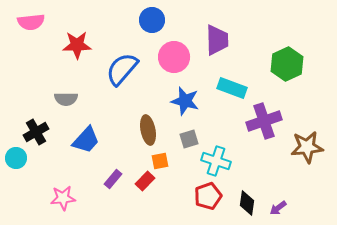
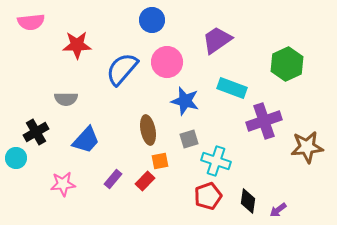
purple trapezoid: rotated 124 degrees counterclockwise
pink circle: moved 7 px left, 5 px down
pink star: moved 14 px up
black diamond: moved 1 px right, 2 px up
purple arrow: moved 2 px down
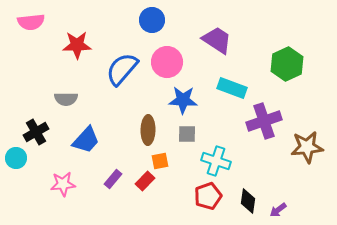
purple trapezoid: rotated 68 degrees clockwise
blue star: moved 2 px left, 1 px up; rotated 12 degrees counterclockwise
brown ellipse: rotated 12 degrees clockwise
gray square: moved 2 px left, 5 px up; rotated 18 degrees clockwise
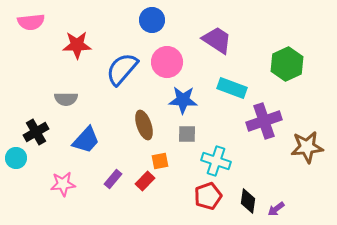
brown ellipse: moved 4 px left, 5 px up; rotated 20 degrees counterclockwise
purple arrow: moved 2 px left, 1 px up
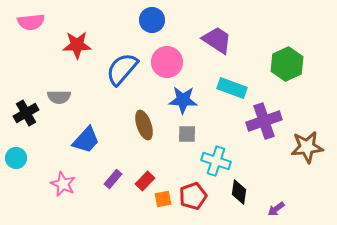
gray semicircle: moved 7 px left, 2 px up
black cross: moved 10 px left, 19 px up
orange square: moved 3 px right, 38 px down
pink star: rotated 30 degrees clockwise
red pentagon: moved 15 px left
black diamond: moved 9 px left, 9 px up
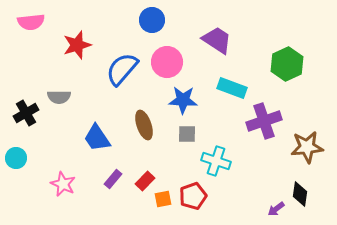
red star: rotated 16 degrees counterclockwise
blue trapezoid: moved 11 px right, 2 px up; rotated 104 degrees clockwise
black diamond: moved 61 px right, 2 px down
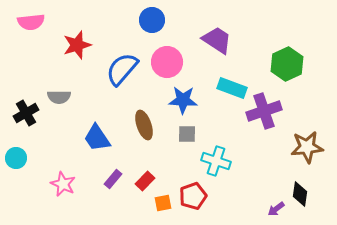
purple cross: moved 10 px up
orange square: moved 4 px down
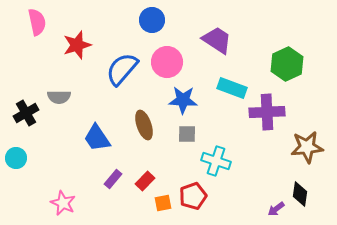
pink semicircle: moved 6 px right; rotated 96 degrees counterclockwise
purple cross: moved 3 px right, 1 px down; rotated 16 degrees clockwise
pink star: moved 19 px down
